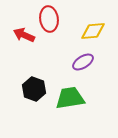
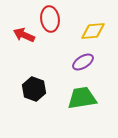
red ellipse: moved 1 px right
green trapezoid: moved 12 px right
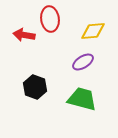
red arrow: rotated 15 degrees counterclockwise
black hexagon: moved 1 px right, 2 px up
green trapezoid: moved 1 px down; rotated 24 degrees clockwise
